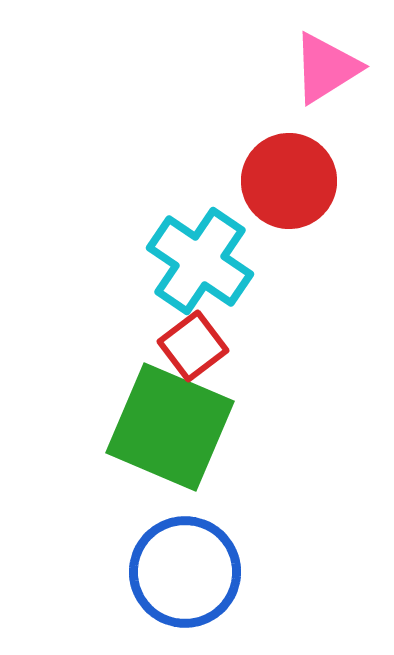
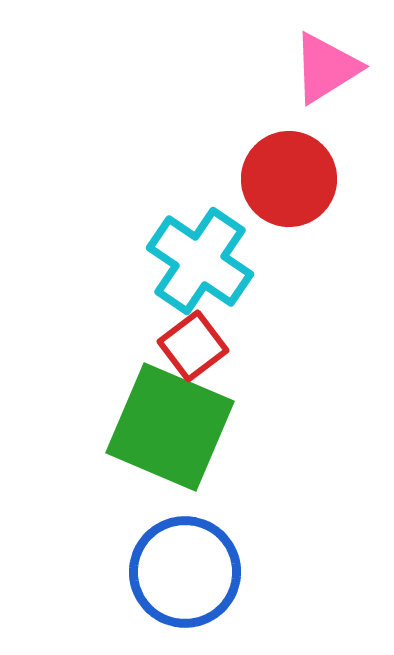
red circle: moved 2 px up
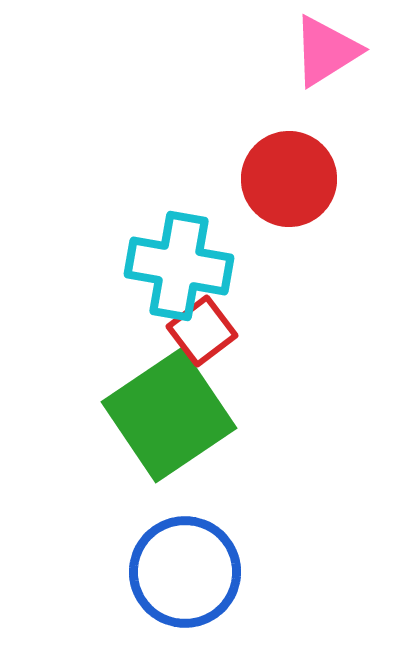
pink triangle: moved 17 px up
cyan cross: moved 21 px left, 5 px down; rotated 24 degrees counterclockwise
red square: moved 9 px right, 15 px up
green square: moved 1 px left, 12 px up; rotated 33 degrees clockwise
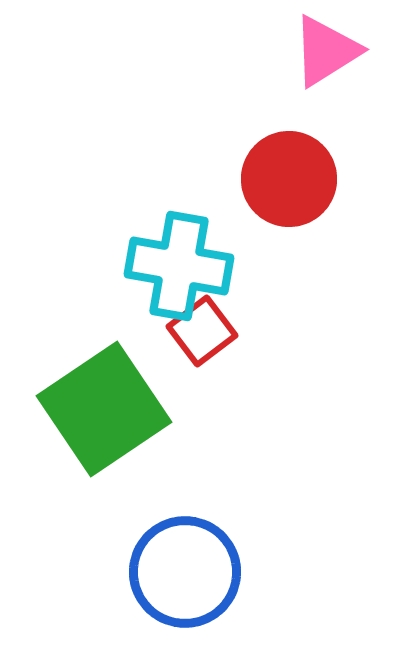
green square: moved 65 px left, 6 px up
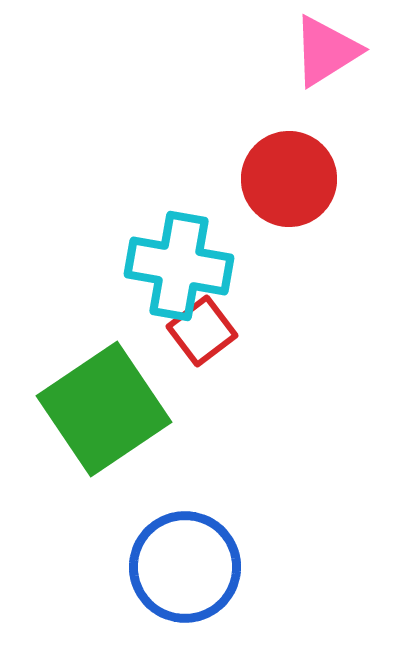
blue circle: moved 5 px up
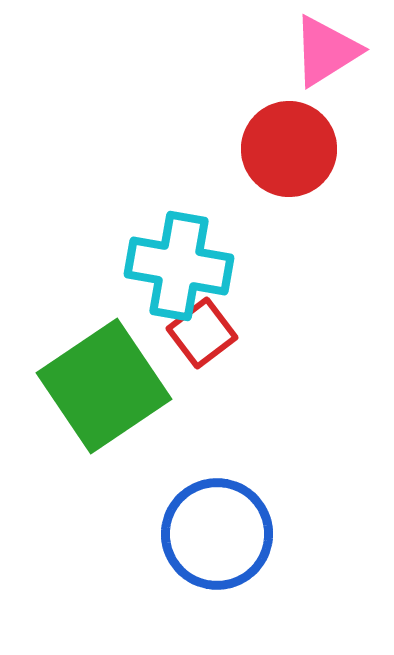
red circle: moved 30 px up
red square: moved 2 px down
green square: moved 23 px up
blue circle: moved 32 px right, 33 px up
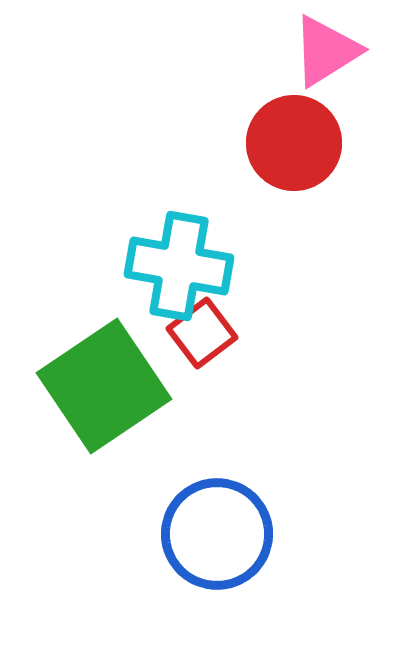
red circle: moved 5 px right, 6 px up
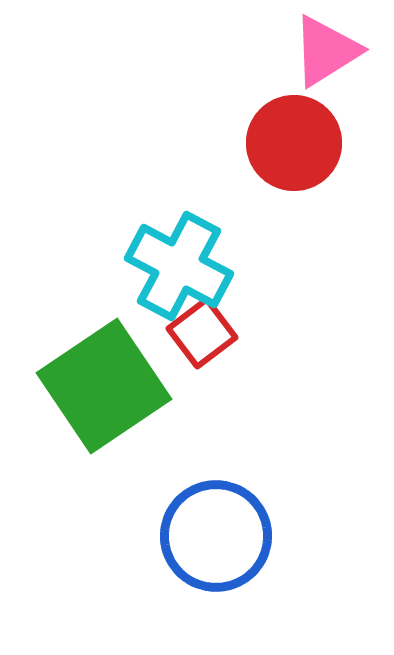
cyan cross: rotated 18 degrees clockwise
blue circle: moved 1 px left, 2 px down
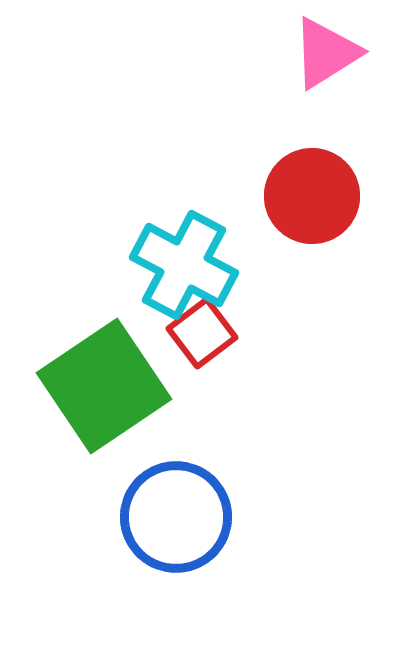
pink triangle: moved 2 px down
red circle: moved 18 px right, 53 px down
cyan cross: moved 5 px right, 1 px up
blue circle: moved 40 px left, 19 px up
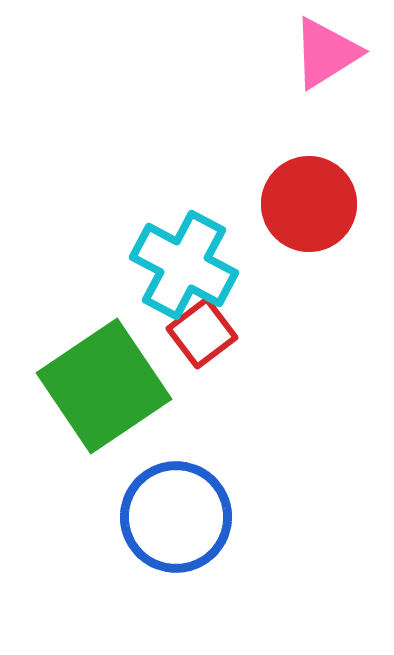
red circle: moved 3 px left, 8 px down
